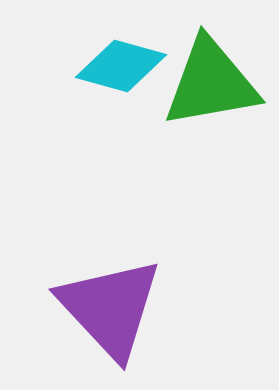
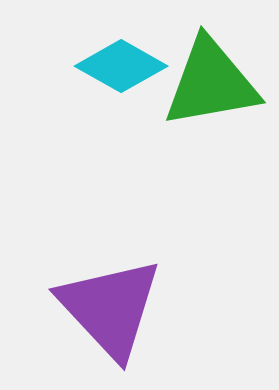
cyan diamond: rotated 14 degrees clockwise
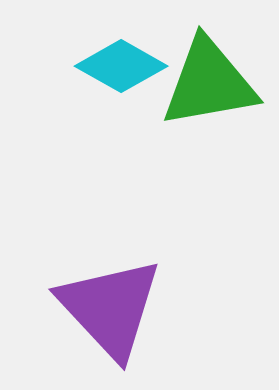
green triangle: moved 2 px left
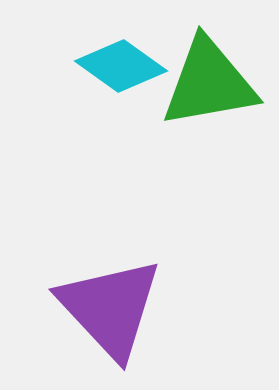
cyan diamond: rotated 6 degrees clockwise
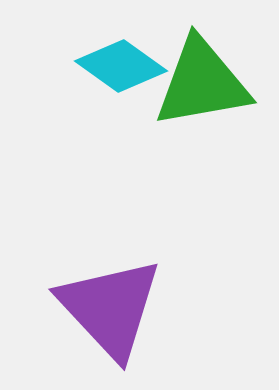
green triangle: moved 7 px left
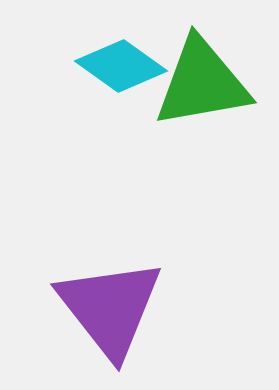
purple triangle: rotated 5 degrees clockwise
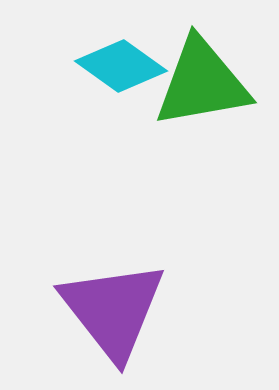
purple triangle: moved 3 px right, 2 px down
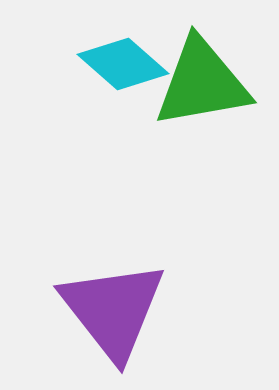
cyan diamond: moved 2 px right, 2 px up; rotated 6 degrees clockwise
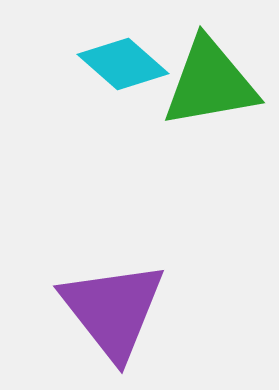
green triangle: moved 8 px right
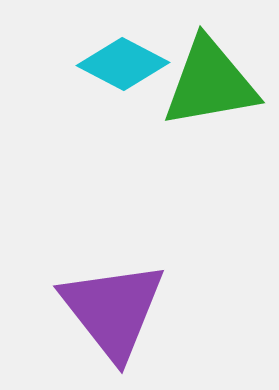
cyan diamond: rotated 14 degrees counterclockwise
